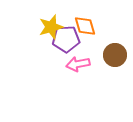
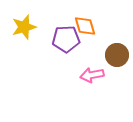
yellow star: moved 27 px left
brown circle: moved 2 px right
pink arrow: moved 14 px right, 11 px down
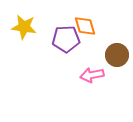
yellow star: rotated 25 degrees clockwise
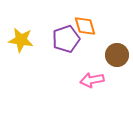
yellow star: moved 3 px left, 13 px down
purple pentagon: rotated 16 degrees counterclockwise
pink arrow: moved 5 px down
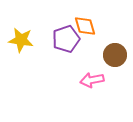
brown circle: moved 2 px left
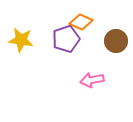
orange diamond: moved 4 px left, 4 px up; rotated 50 degrees counterclockwise
brown circle: moved 1 px right, 14 px up
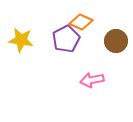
purple pentagon: rotated 8 degrees counterclockwise
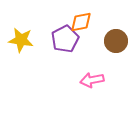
orange diamond: rotated 35 degrees counterclockwise
purple pentagon: moved 1 px left
